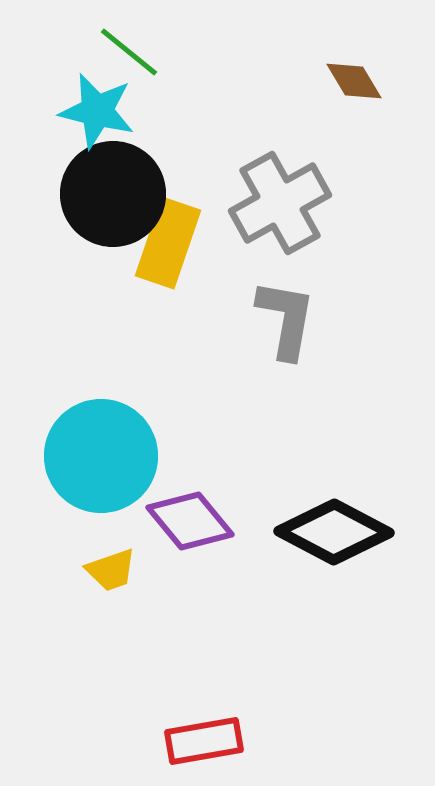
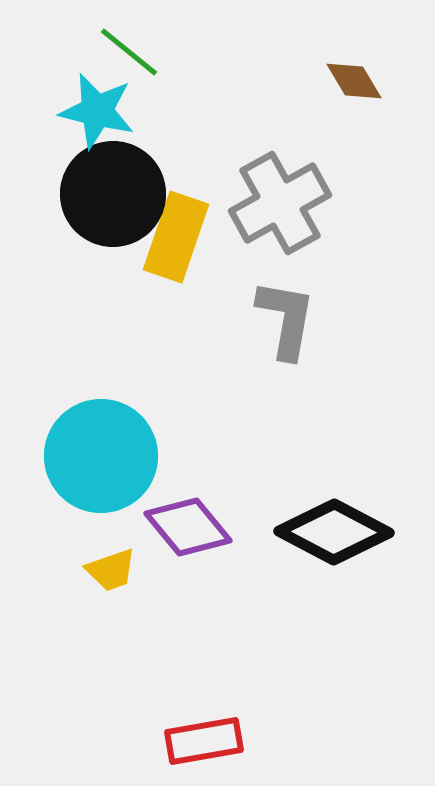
yellow rectangle: moved 8 px right, 6 px up
purple diamond: moved 2 px left, 6 px down
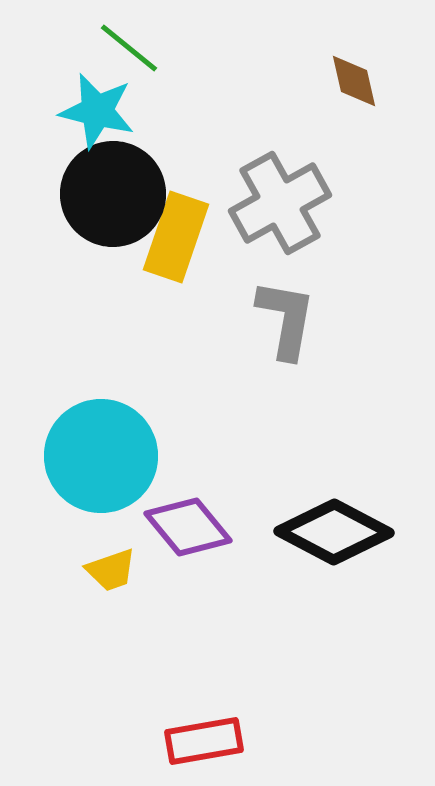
green line: moved 4 px up
brown diamond: rotated 18 degrees clockwise
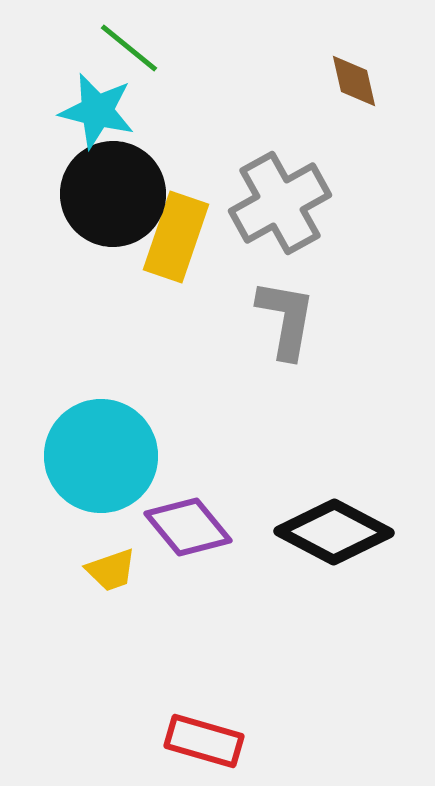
red rectangle: rotated 26 degrees clockwise
